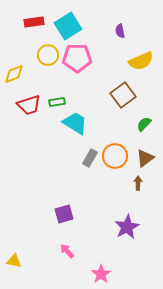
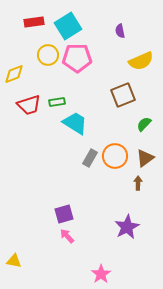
brown square: rotated 15 degrees clockwise
pink arrow: moved 15 px up
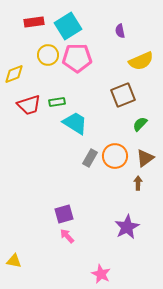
green semicircle: moved 4 px left
pink star: rotated 12 degrees counterclockwise
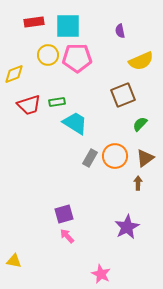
cyan square: rotated 32 degrees clockwise
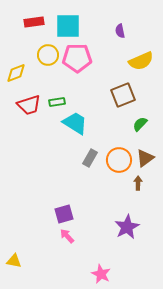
yellow diamond: moved 2 px right, 1 px up
orange circle: moved 4 px right, 4 px down
